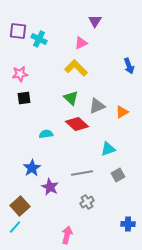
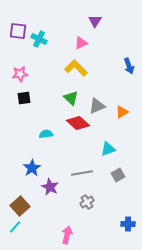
red diamond: moved 1 px right, 1 px up
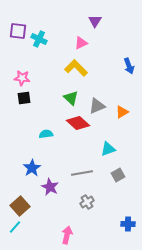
pink star: moved 2 px right, 4 px down; rotated 14 degrees clockwise
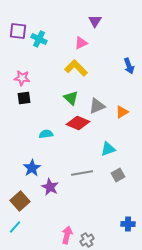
red diamond: rotated 20 degrees counterclockwise
gray cross: moved 38 px down
brown square: moved 5 px up
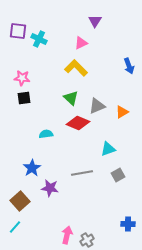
purple star: moved 1 px down; rotated 18 degrees counterclockwise
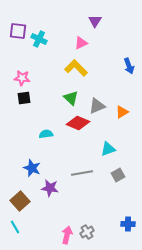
blue star: rotated 18 degrees counterclockwise
cyan line: rotated 72 degrees counterclockwise
gray cross: moved 8 px up
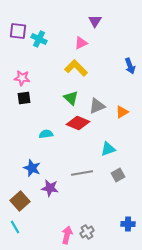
blue arrow: moved 1 px right
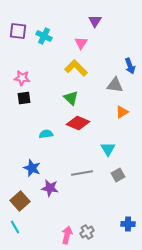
cyan cross: moved 5 px right, 3 px up
pink triangle: rotated 32 degrees counterclockwise
gray triangle: moved 18 px right, 21 px up; rotated 30 degrees clockwise
cyan triangle: rotated 42 degrees counterclockwise
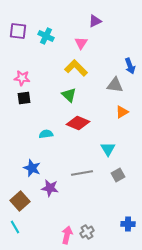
purple triangle: rotated 32 degrees clockwise
cyan cross: moved 2 px right
green triangle: moved 2 px left, 3 px up
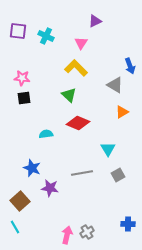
gray triangle: rotated 24 degrees clockwise
